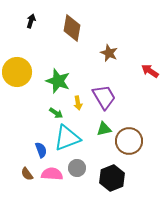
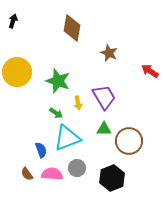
black arrow: moved 18 px left
green triangle: rotated 14 degrees clockwise
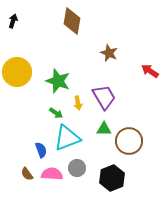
brown diamond: moved 7 px up
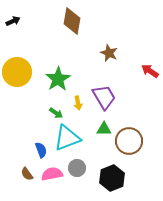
black arrow: rotated 48 degrees clockwise
green star: moved 2 px up; rotated 20 degrees clockwise
pink semicircle: rotated 15 degrees counterclockwise
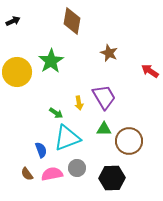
green star: moved 7 px left, 18 px up
yellow arrow: moved 1 px right
black hexagon: rotated 20 degrees clockwise
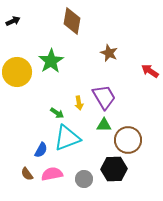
green arrow: moved 1 px right
green triangle: moved 4 px up
brown circle: moved 1 px left, 1 px up
blue semicircle: rotated 49 degrees clockwise
gray circle: moved 7 px right, 11 px down
black hexagon: moved 2 px right, 9 px up
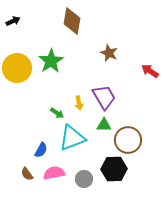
yellow circle: moved 4 px up
cyan triangle: moved 5 px right
pink semicircle: moved 2 px right, 1 px up
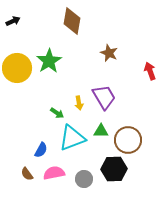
green star: moved 2 px left
red arrow: rotated 36 degrees clockwise
green triangle: moved 3 px left, 6 px down
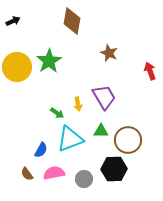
yellow circle: moved 1 px up
yellow arrow: moved 1 px left, 1 px down
cyan triangle: moved 2 px left, 1 px down
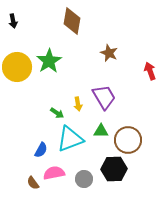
black arrow: rotated 104 degrees clockwise
brown semicircle: moved 6 px right, 9 px down
